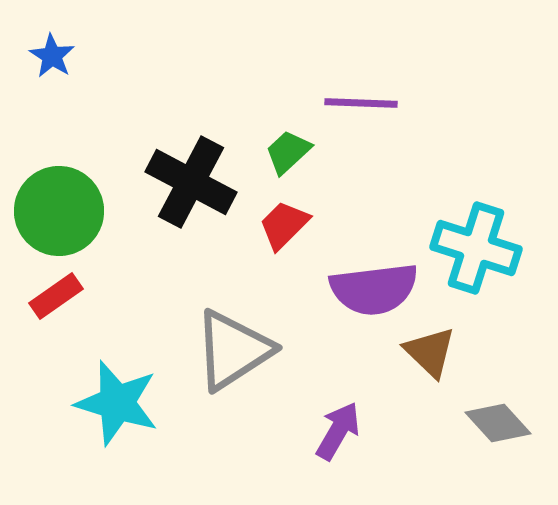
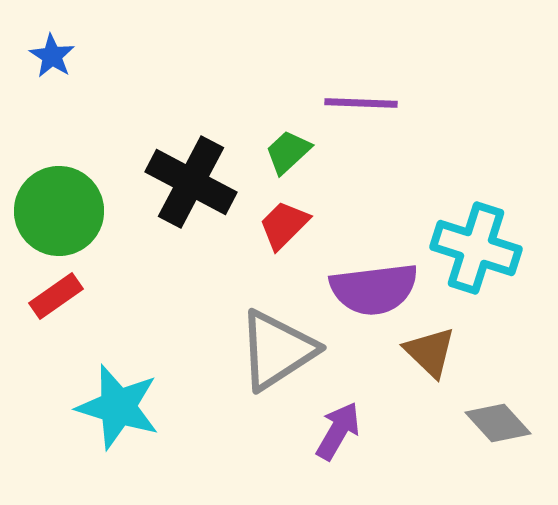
gray triangle: moved 44 px right
cyan star: moved 1 px right, 4 px down
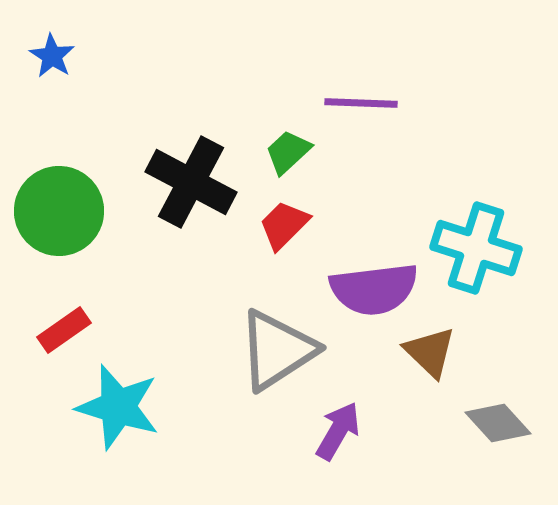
red rectangle: moved 8 px right, 34 px down
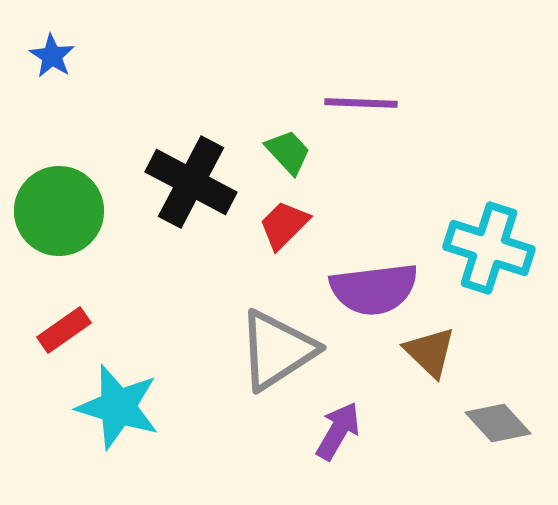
green trapezoid: rotated 90 degrees clockwise
cyan cross: moved 13 px right
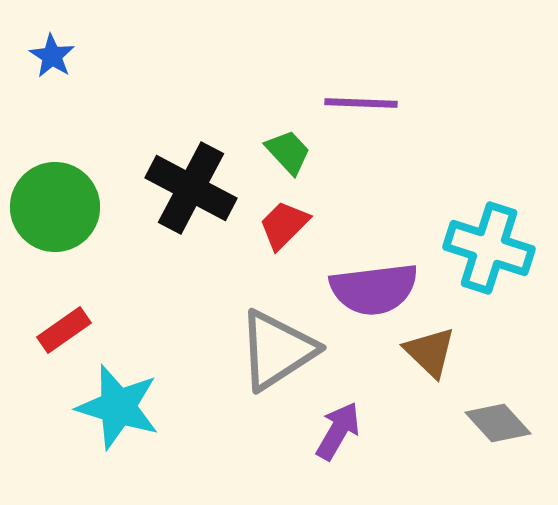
black cross: moved 6 px down
green circle: moved 4 px left, 4 px up
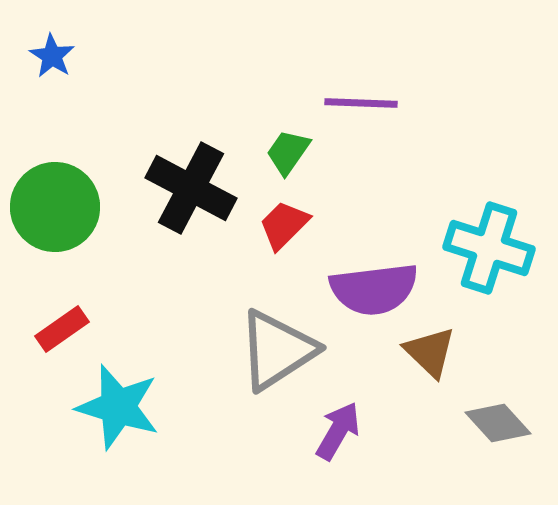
green trapezoid: rotated 102 degrees counterclockwise
red rectangle: moved 2 px left, 1 px up
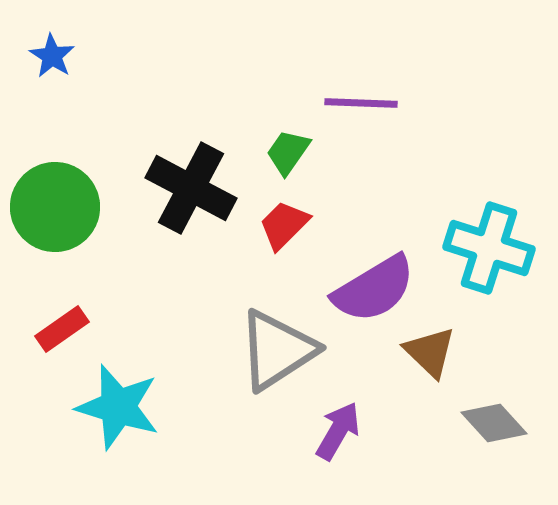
purple semicircle: rotated 24 degrees counterclockwise
gray diamond: moved 4 px left
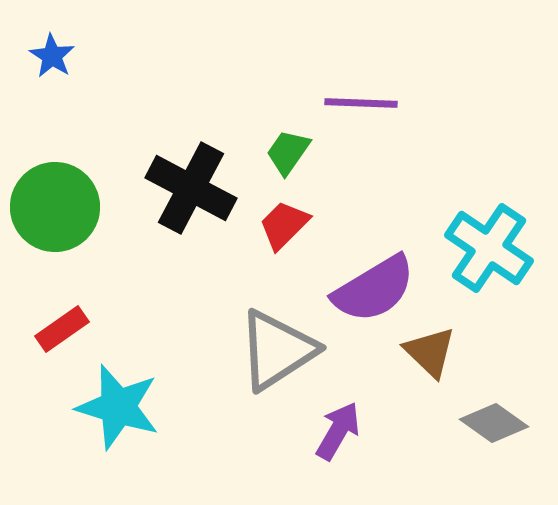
cyan cross: rotated 16 degrees clockwise
gray diamond: rotated 12 degrees counterclockwise
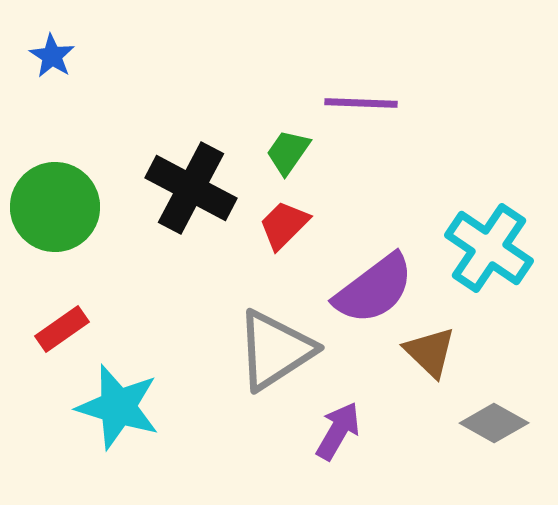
purple semicircle: rotated 6 degrees counterclockwise
gray triangle: moved 2 px left
gray diamond: rotated 6 degrees counterclockwise
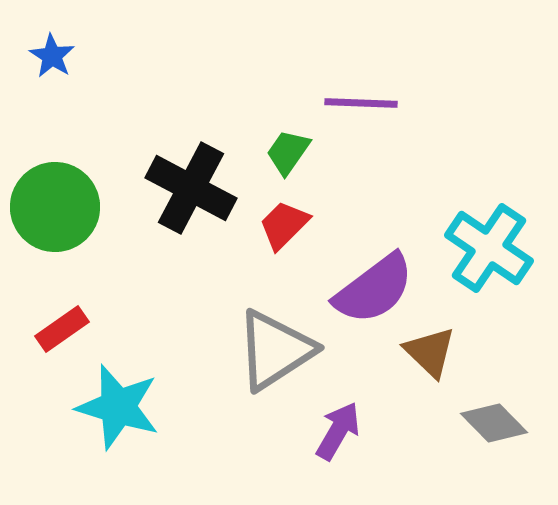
gray diamond: rotated 16 degrees clockwise
